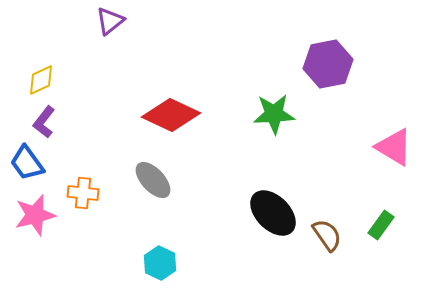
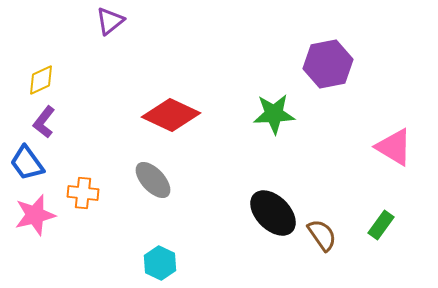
brown semicircle: moved 5 px left
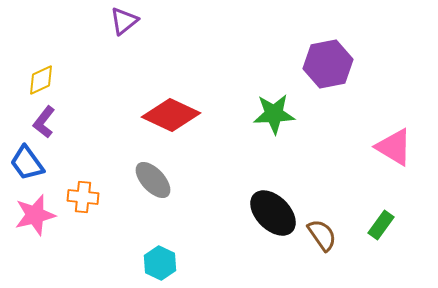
purple triangle: moved 14 px right
orange cross: moved 4 px down
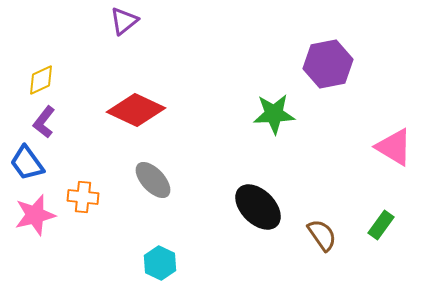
red diamond: moved 35 px left, 5 px up
black ellipse: moved 15 px left, 6 px up
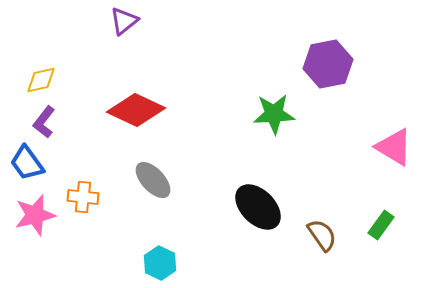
yellow diamond: rotated 12 degrees clockwise
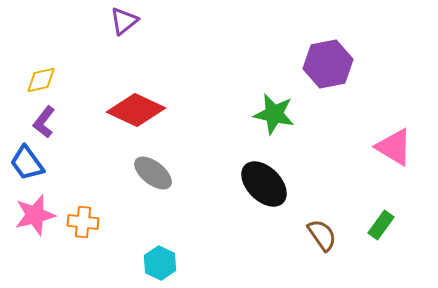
green star: rotated 15 degrees clockwise
gray ellipse: moved 7 px up; rotated 9 degrees counterclockwise
orange cross: moved 25 px down
black ellipse: moved 6 px right, 23 px up
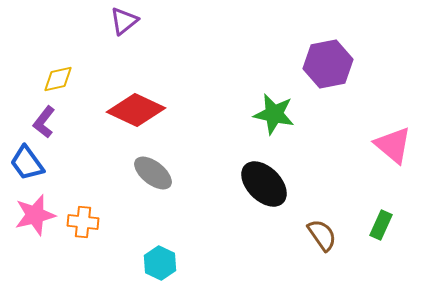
yellow diamond: moved 17 px right, 1 px up
pink triangle: moved 1 px left, 2 px up; rotated 9 degrees clockwise
green rectangle: rotated 12 degrees counterclockwise
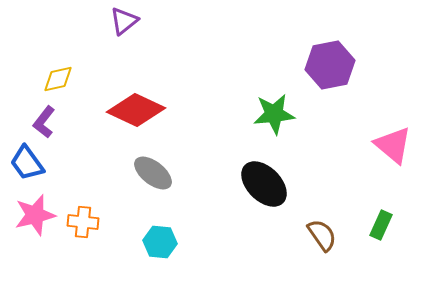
purple hexagon: moved 2 px right, 1 px down
green star: rotated 18 degrees counterclockwise
cyan hexagon: moved 21 px up; rotated 20 degrees counterclockwise
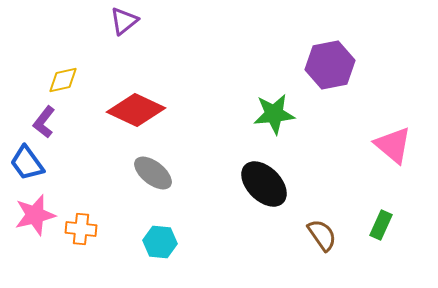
yellow diamond: moved 5 px right, 1 px down
orange cross: moved 2 px left, 7 px down
